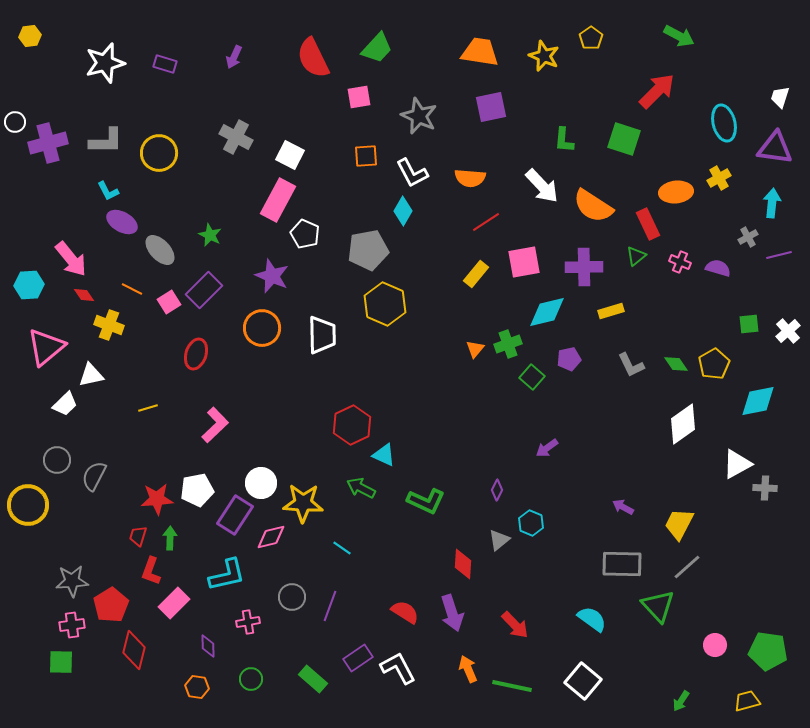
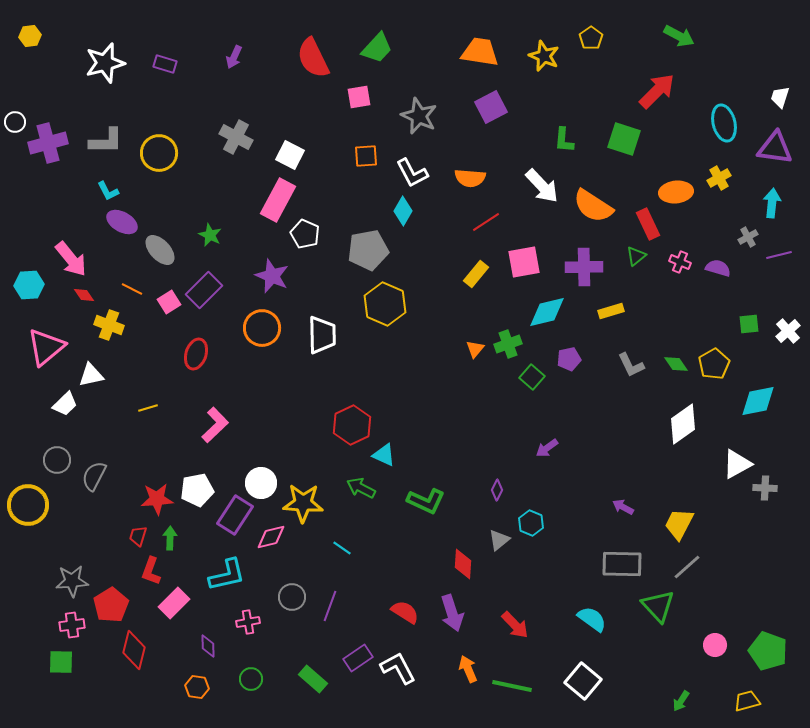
purple square at (491, 107): rotated 16 degrees counterclockwise
green pentagon at (768, 651): rotated 12 degrees clockwise
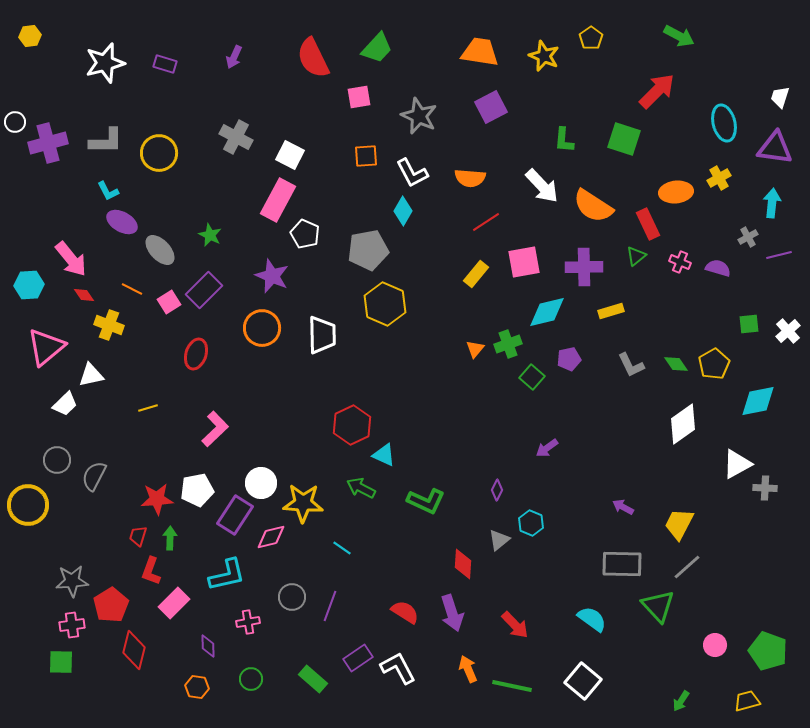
pink L-shape at (215, 425): moved 4 px down
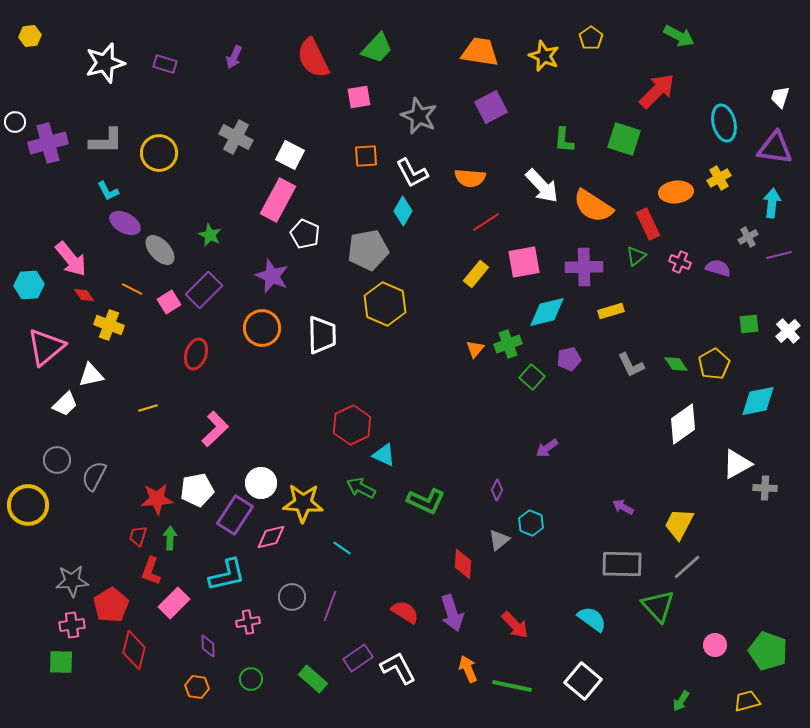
purple ellipse at (122, 222): moved 3 px right, 1 px down
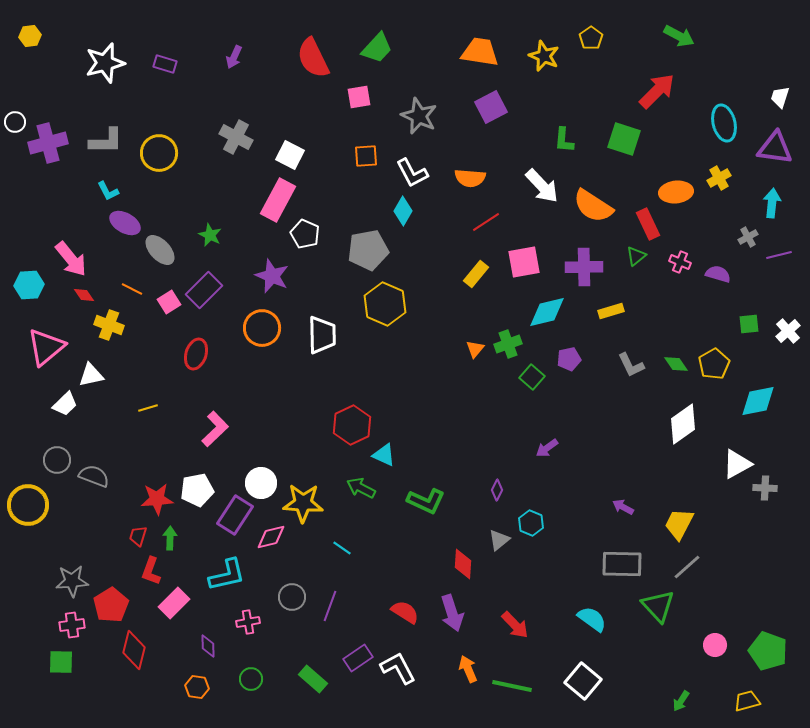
purple semicircle at (718, 268): moved 6 px down
gray semicircle at (94, 476): rotated 84 degrees clockwise
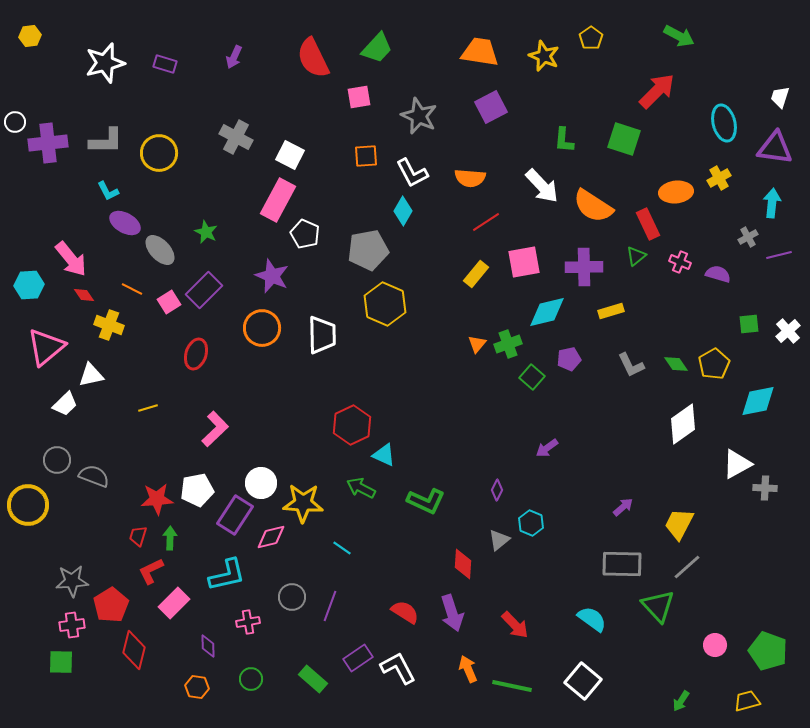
purple cross at (48, 143): rotated 9 degrees clockwise
green star at (210, 235): moved 4 px left, 3 px up
orange triangle at (475, 349): moved 2 px right, 5 px up
purple arrow at (623, 507): rotated 110 degrees clockwise
red L-shape at (151, 571): rotated 44 degrees clockwise
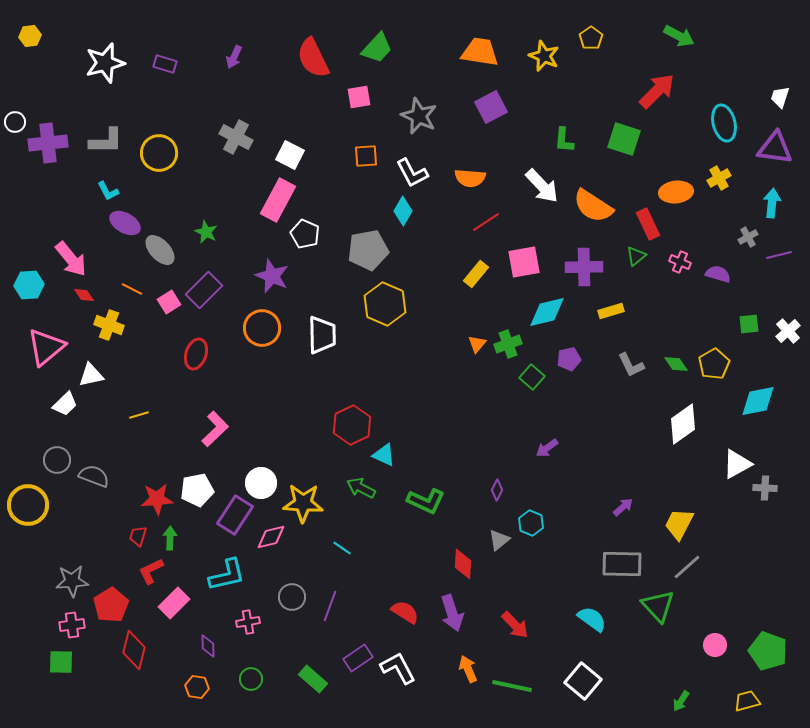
yellow line at (148, 408): moved 9 px left, 7 px down
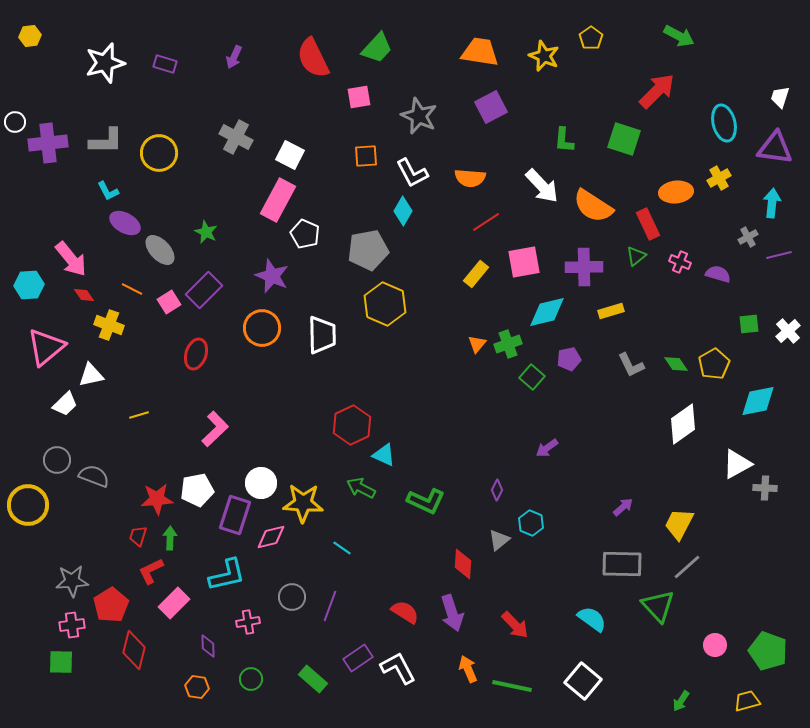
purple rectangle at (235, 515): rotated 15 degrees counterclockwise
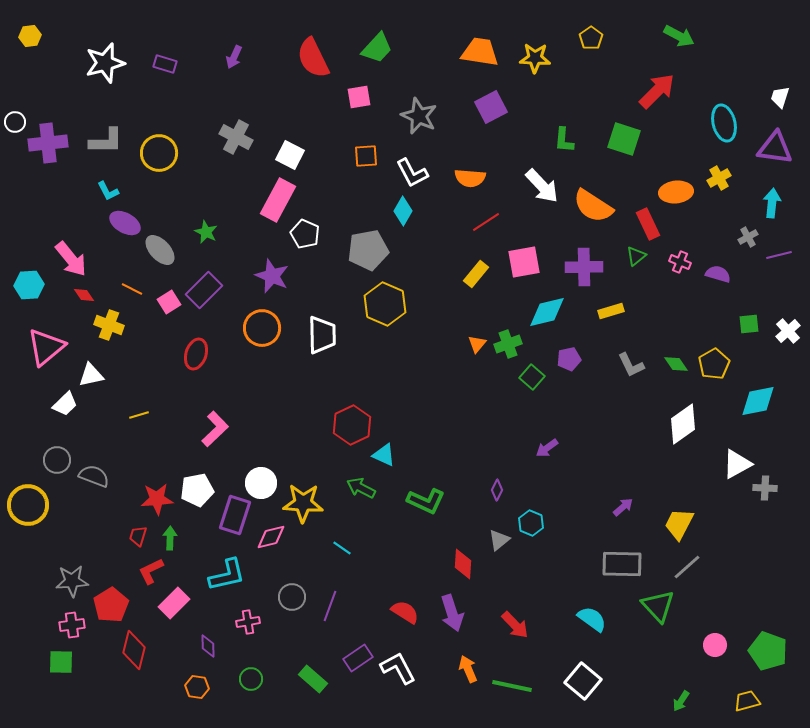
yellow star at (544, 56): moved 9 px left, 2 px down; rotated 20 degrees counterclockwise
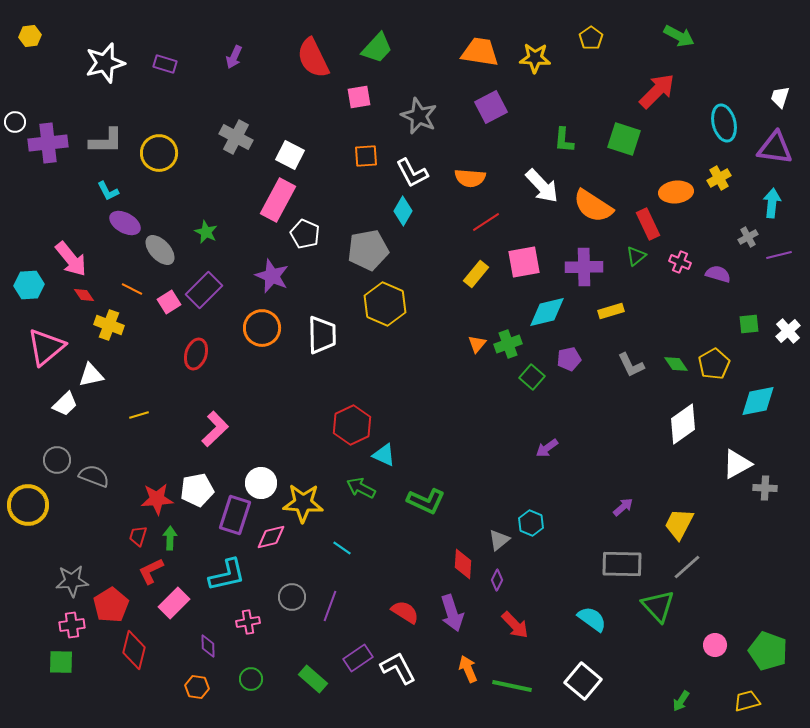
purple diamond at (497, 490): moved 90 px down
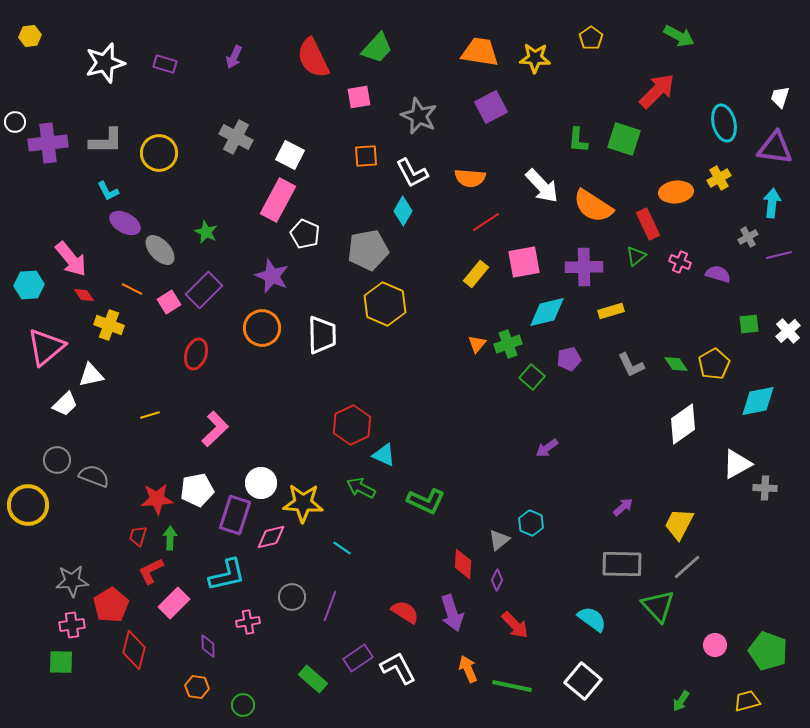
green L-shape at (564, 140): moved 14 px right
yellow line at (139, 415): moved 11 px right
green circle at (251, 679): moved 8 px left, 26 px down
